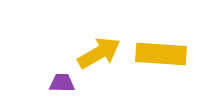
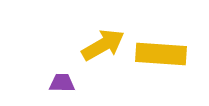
yellow arrow: moved 4 px right, 8 px up
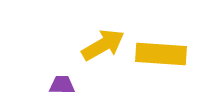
purple trapezoid: moved 2 px down
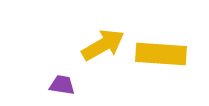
purple trapezoid: rotated 8 degrees clockwise
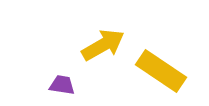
yellow rectangle: moved 17 px down; rotated 30 degrees clockwise
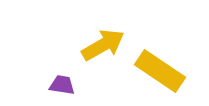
yellow rectangle: moved 1 px left
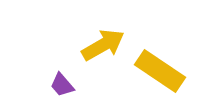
purple trapezoid: rotated 140 degrees counterclockwise
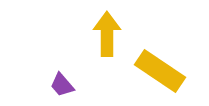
yellow arrow: moved 4 px right, 11 px up; rotated 60 degrees counterclockwise
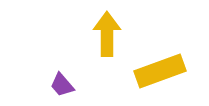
yellow rectangle: rotated 54 degrees counterclockwise
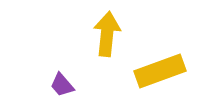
yellow arrow: rotated 6 degrees clockwise
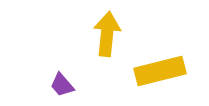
yellow rectangle: rotated 6 degrees clockwise
